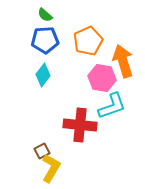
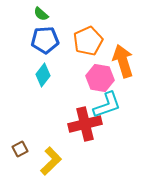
green semicircle: moved 4 px left, 1 px up
pink hexagon: moved 2 px left
cyan L-shape: moved 5 px left, 1 px up
red cross: moved 5 px right, 1 px up; rotated 20 degrees counterclockwise
brown square: moved 22 px left, 2 px up
yellow L-shape: moved 7 px up; rotated 16 degrees clockwise
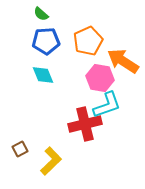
blue pentagon: moved 1 px right, 1 px down
orange arrow: rotated 40 degrees counterclockwise
cyan diamond: rotated 60 degrees counterclockwise
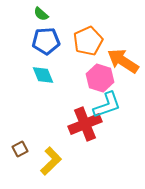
pink hexagon: rotated 8 degrees clockwise
red cross: rotated 8 degrees counterclockwise
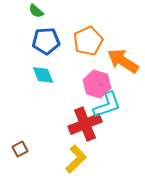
green semicircle: moved 5 px left, 3 px up
pink hexagon: moved 3 px left, 6 px down
yellow L-shape: moved 25 px right, 2 px up
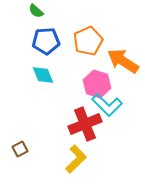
cyan L-shape: rotated 64 degrees clockwise
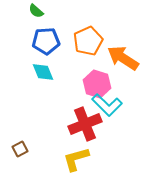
orange arrow: moved 3 px up
cyan diamond: moved 3 px up
yellow L-shape: rotated 152 degrees counterclockwise
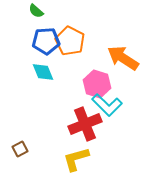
orange pentagon: moved 18 px left; rotated 20 degrees counterclockwise
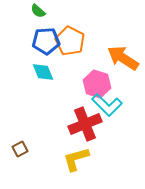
green semicircle: moved 2 px right
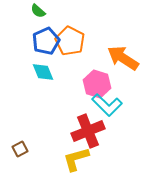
blue pentagon: rotated 20 degrees counterclockwise
red cross: moved 3 px right, 7 px down
